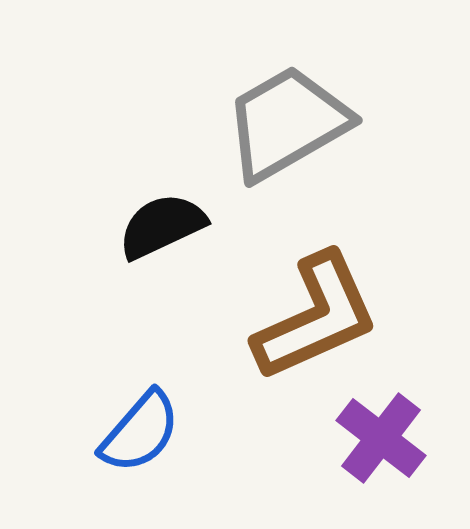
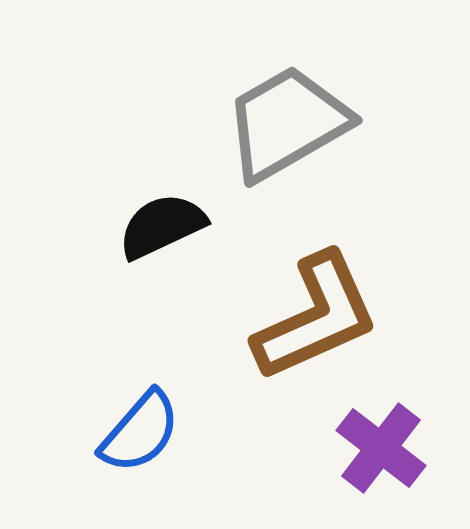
purple cross: moved 10 px down
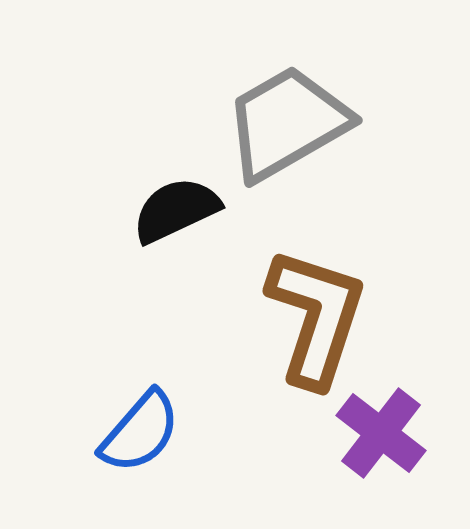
black semicircle: moved 14 px right, 16 px up
brown L-shape: rotated 48 degrees counterclockwise
purple cross: moved 15 px up
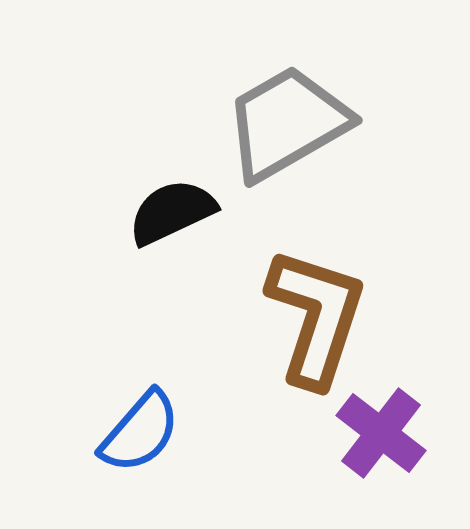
black semicircle: moved 4 px left, 2 px down
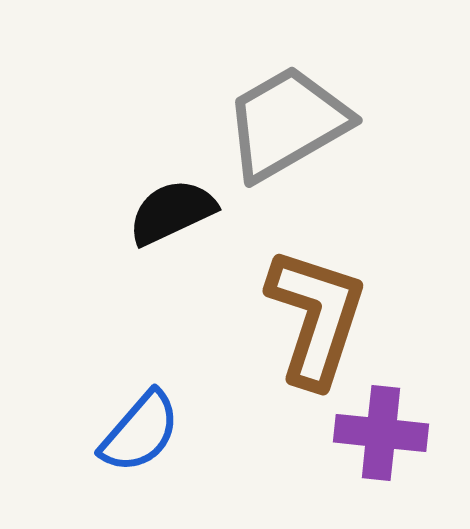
purple cross: rotated 32 degrees counterclockwise
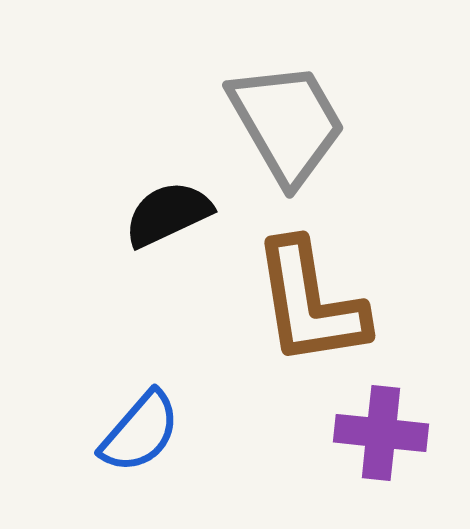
gray trapezoid: rotated 90 degrees clockwise
black semicircle: moved 4 px left, 2 px down
brown L-shape: moved 6 px left, 14 px up; rotated 153 degrees clockwise
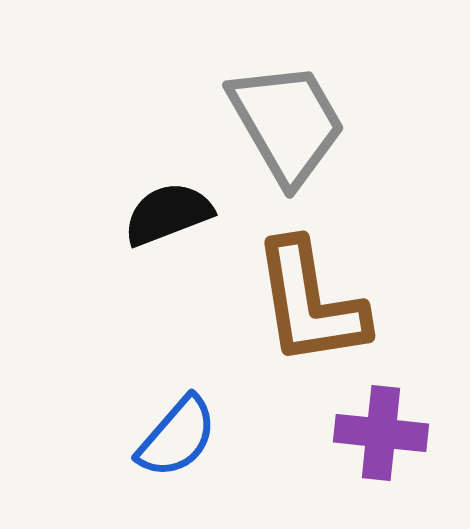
black semicircle: rotated 4 degrees clockwise
blue semicircle: moved 37 px right, 5 px down
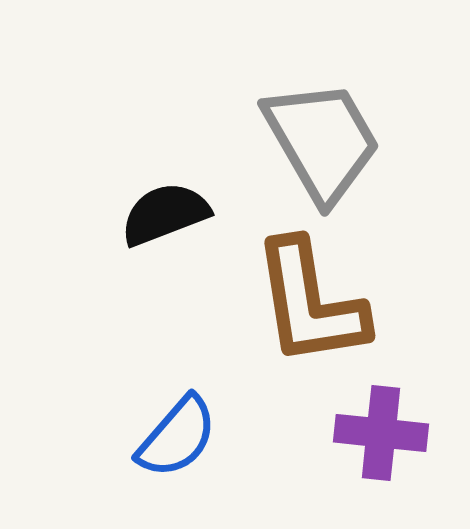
gray trapezoid: moved 35 px right, 18 px down
black semicircle: moved 3 px left
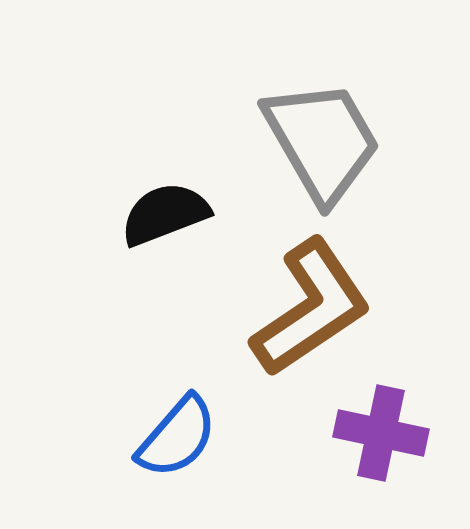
brown L-shape: moved 1 px right, 5 px down; rotated 115 degrees counterclockwise
purple cross: rotated 6 degrees clockwise
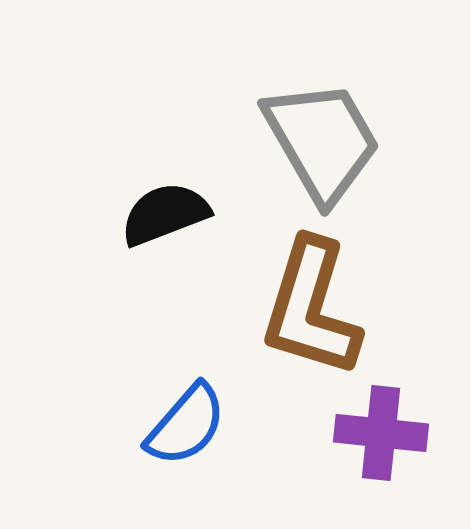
brown L-shape: rotated 141 degrees clockwise
purple cross: rotated 6 degrees counterclockwise
blue semicircle: moved 9 px right, 12 px up
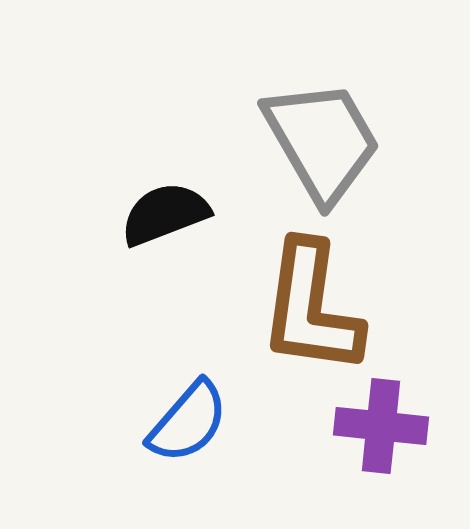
brown L-shape: rotated 9 degrees counterclockwise
blue semicircle: moved 2 px right, 3 px up
purple cross: moved 7 px up
